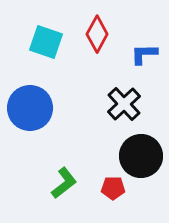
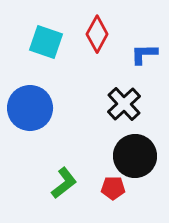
black circle: moved 6 px left
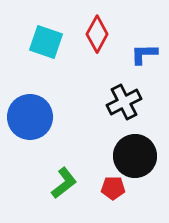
black cross: moved 2 px up; rotated 16 degrees clockwise
blue circle: moved 9 px down
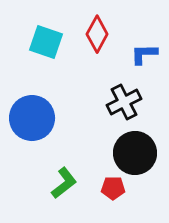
blue circle: moved 2 px right, 1 px down
black circle: moved 3 px up
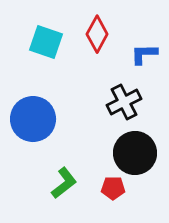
blue circle: moved 1 px right, 1 px down
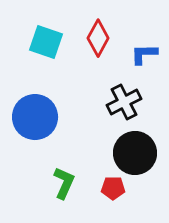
red diamond: moved 1 px right, 4 px down
blue circle: moved 2 px right, 2 px up
green L-shape: rotated 28 degrees counterclockwise
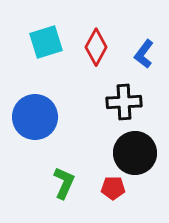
red diamond: moved 2 px left, 9 px down
cyan square: rotated 36 degrees counterclockwise
blue L-shape: rotated 52 degrees counterclockwise
black cross: rotated 24 degrees clockwise
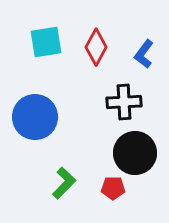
cyan square: rotated 8 degrees clockwise
green L-shape: rotated 20 degrees clockwise
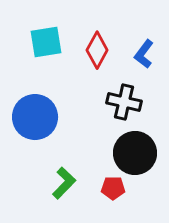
red diamond: moved 1 px right, 3 px down
black cross: rotated 16 degrees clockwise
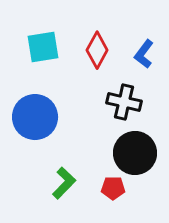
cyan square: moved 3 px left, 5 px down
